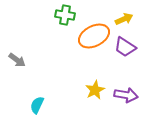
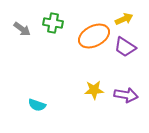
green cross: moved 12 px left, 8 px down
gray arrow: moved 5 px right, 31 px up
yellow star: moved 1 px left; rotated 24 degrees clockwise
cyan semicircle: rotated 96 degrees counterclockwise
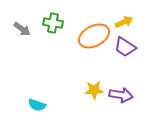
yellow arrow: moved 3 px down
purple arrow: moved 5 px left
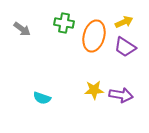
green cross: moved 11 px right
orange ellipse: rotated 48 degrees counterclockwise
cyan semicircle: moved 5 px right, 7 px up
